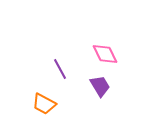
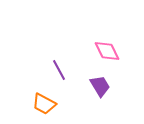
pink diamond: moved 2 px right, 3 px up
purple line: moved 1 px left, 1 px down
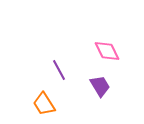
orange trapezoid: rotated 30 degrees clockwise
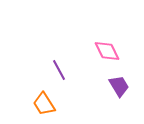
purple trapezoid: moved 19 px right
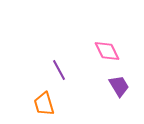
orange trapezoid: rotated 15 degrees clockwise
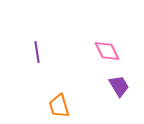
purple line: moved 22 px left, 18 px up; rotated 20 degrees clockwise
orange trapezoid: moved 15 px right, 2 px down
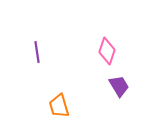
pink diamond: rotated 44 degrees clockwise
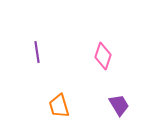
pink diamond: moved 4 px left, 5 px down
purple trapezoid: moved 19 px down
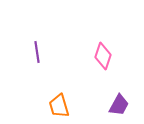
purple trapezoid: rotated 60 degrees clockwise
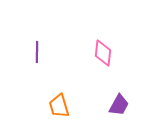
purple line: rotated 10 degrees clockwise
pink diamond: moved 3 px up; rotated 12 degrees counterclockwise
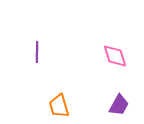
pink diamond: moved 12 px right, 3 px down; rotated 24 degrees counterclockwise
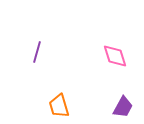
purple line: rotated 15 degrees clockwise
purple trapezoid: moved 4 px right, 2 px down
